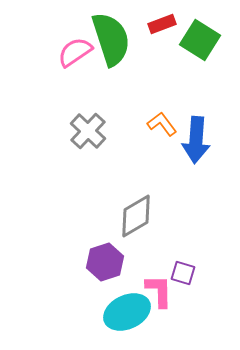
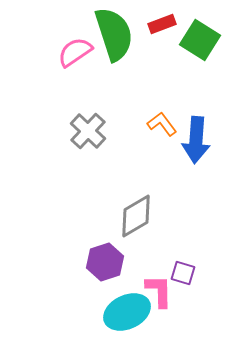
green semicircle: moved 3 px right, 5 px up
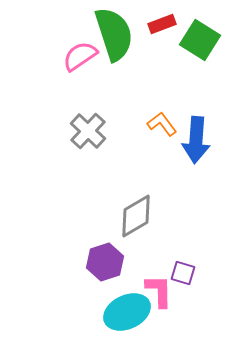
pink semicircle: moved 5 px right, 4 px down
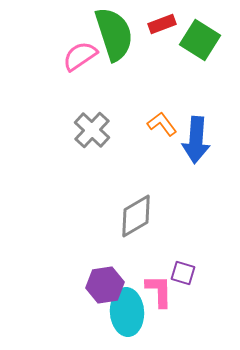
gray cross: moved 4 px right, 1 px up
purple hexagon: moved 23 px down; rotated 9 degrees clockwise
cyan ellipse: rotated 69 degrees counterclockwise
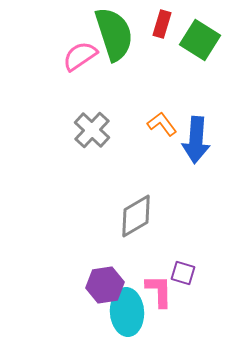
red rectangle: rotated 52 degrees counterclockwise
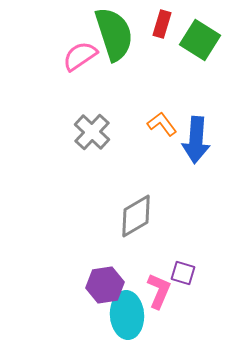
gray cross: moved 2 px down
pink L-shape: rotated 24 degrees clockwise
cyan ellipse: moved 3 px down
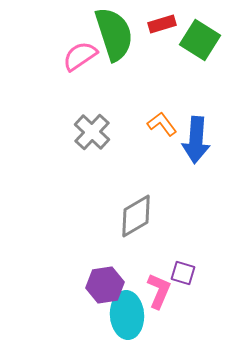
red rectangle: rotated 56 degrees clockwise
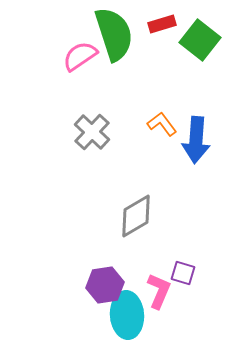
green square: rotated 6 degrees clockwise
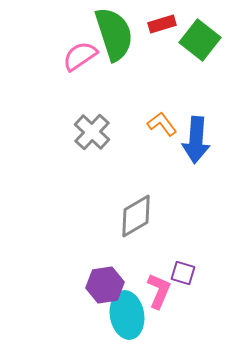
cyan ellipse: rotated 6 degrees counterclockwise
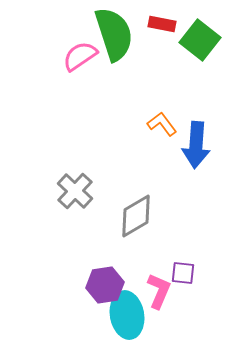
red rectangle: rotated 28 degrees clockwise
gray cross: moved 17 px left, 59 px down
blue arrow: moved 5 px down
purple square: rotated 10 degrees counterclockwise
